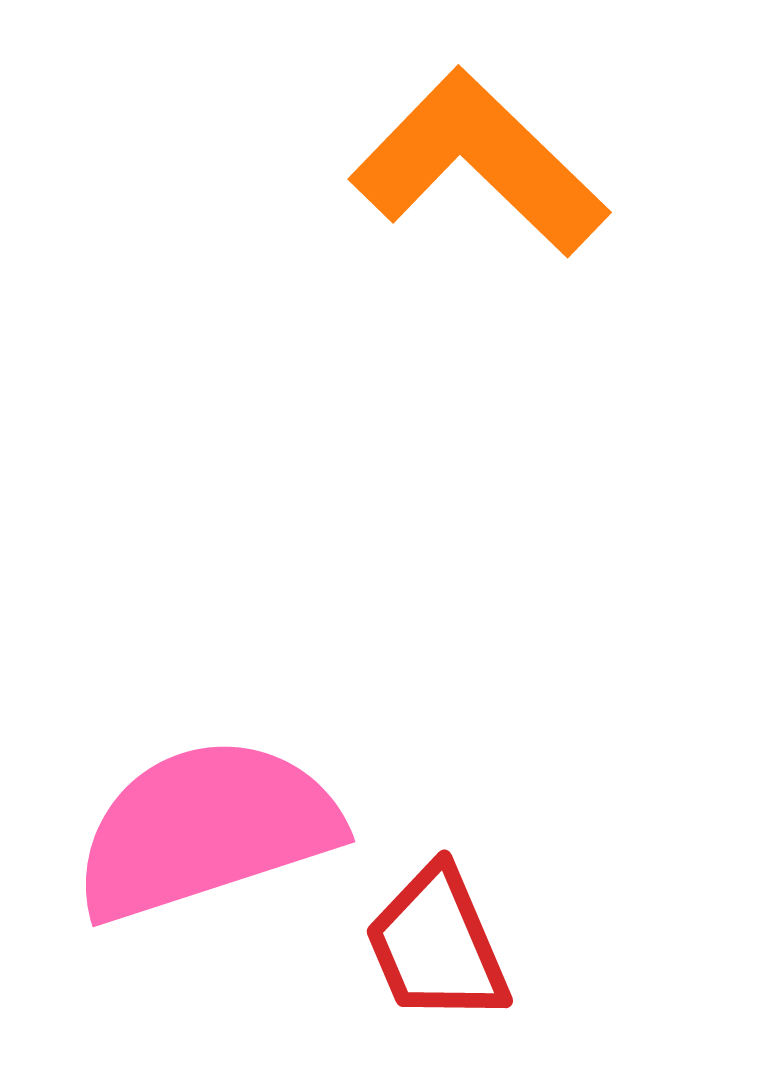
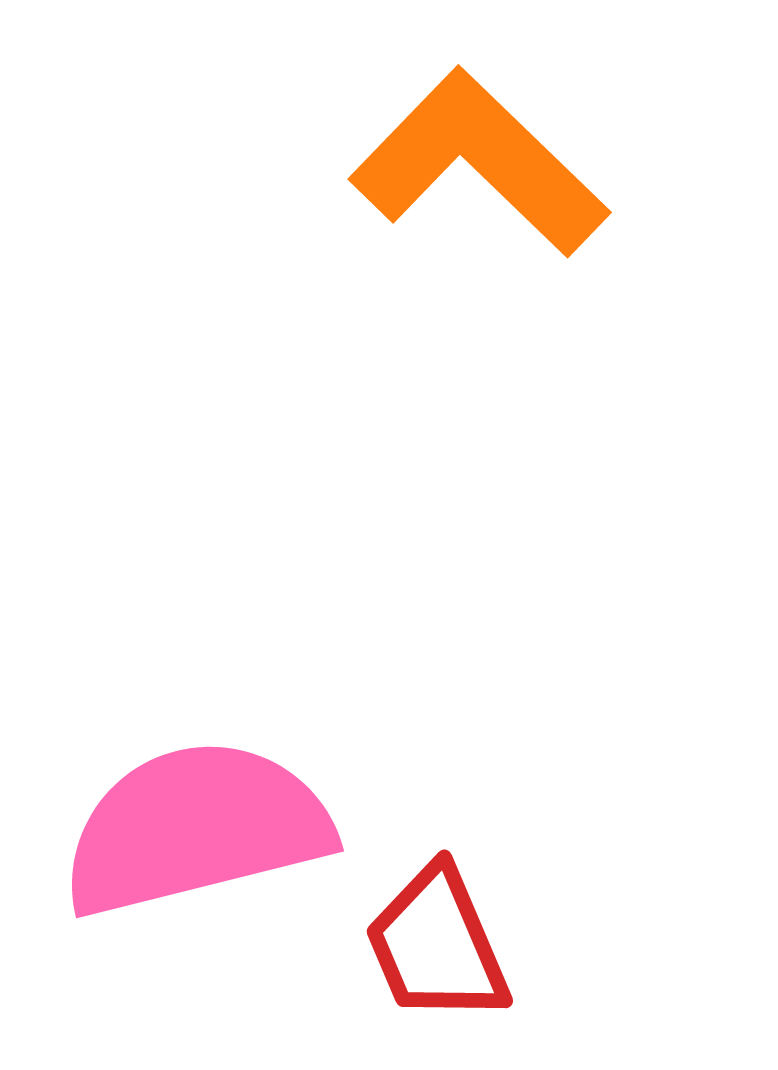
pink semicircle: moved 10 px left, 1 px up; rotated 4 degrees clockwise
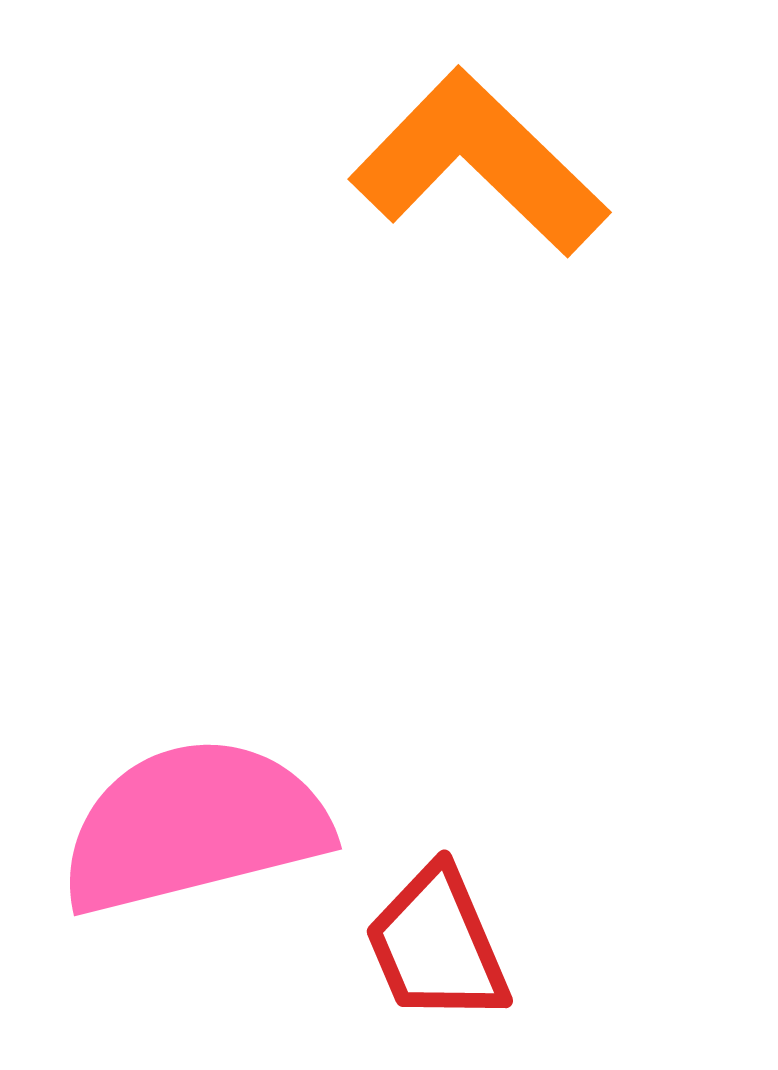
pink semicircle: moved 2 px left, 2 px up
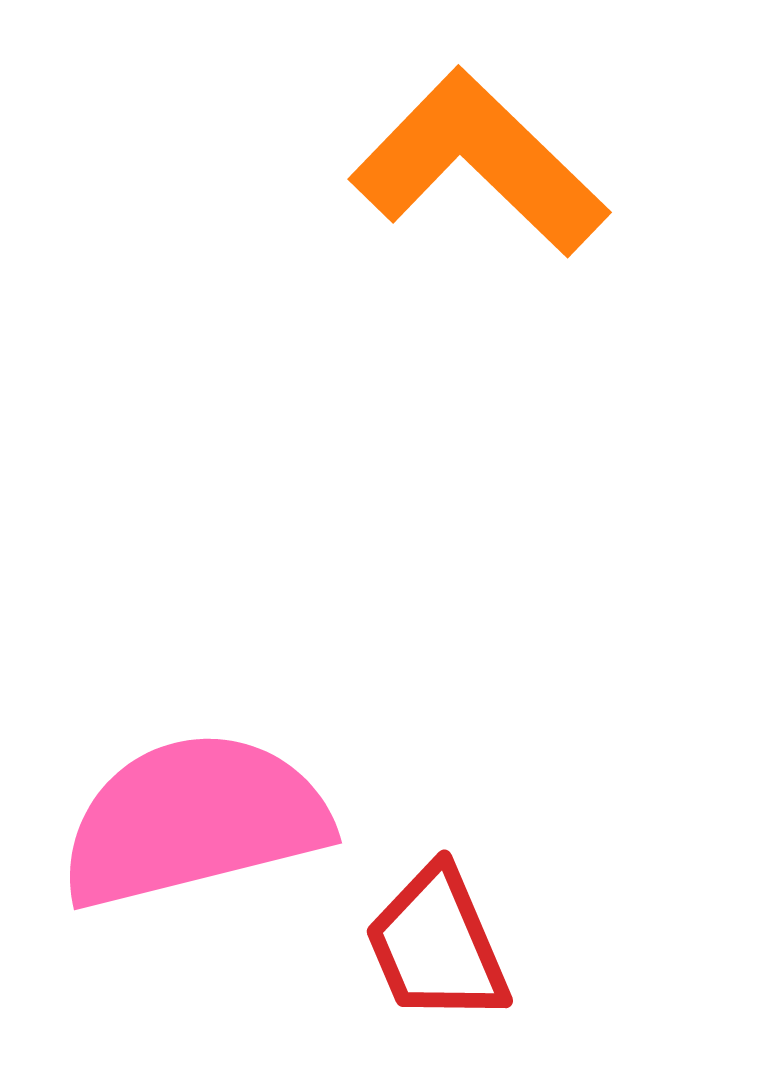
pink semicircle: moved 6 px up
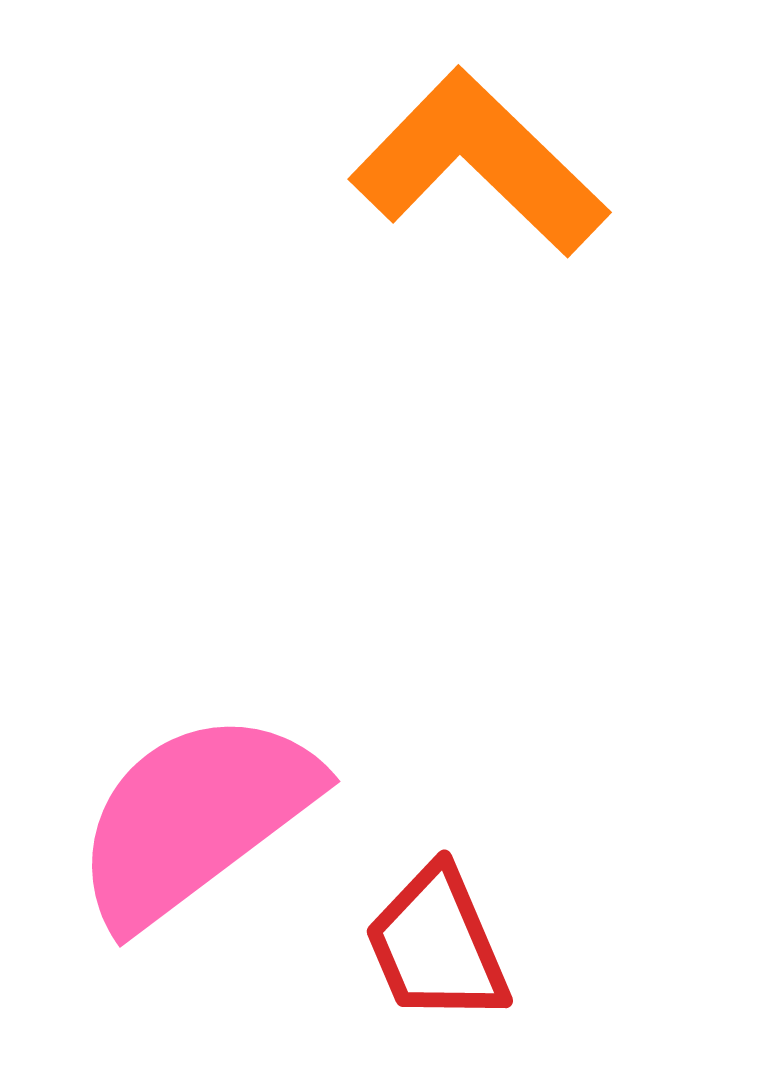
pink semicircle: moved 1 px right, 2 px up; rotated 23 degrees counterclockwise
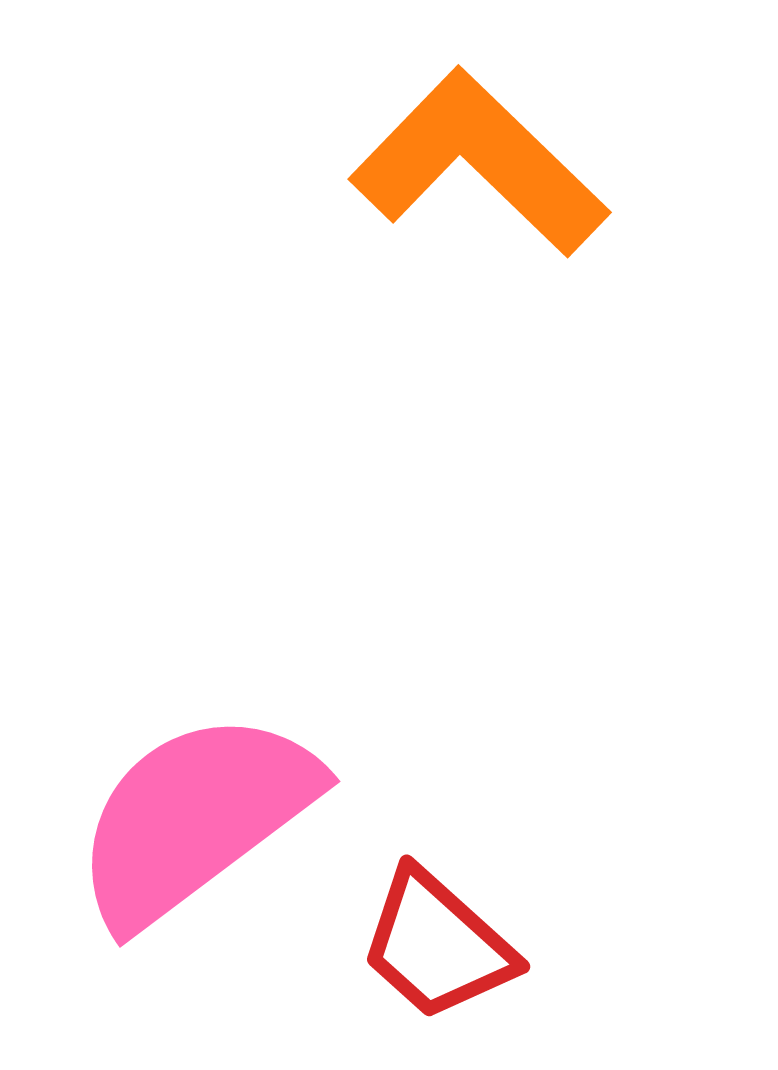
red trapezoid: rotated 25 degrees counterclockwise
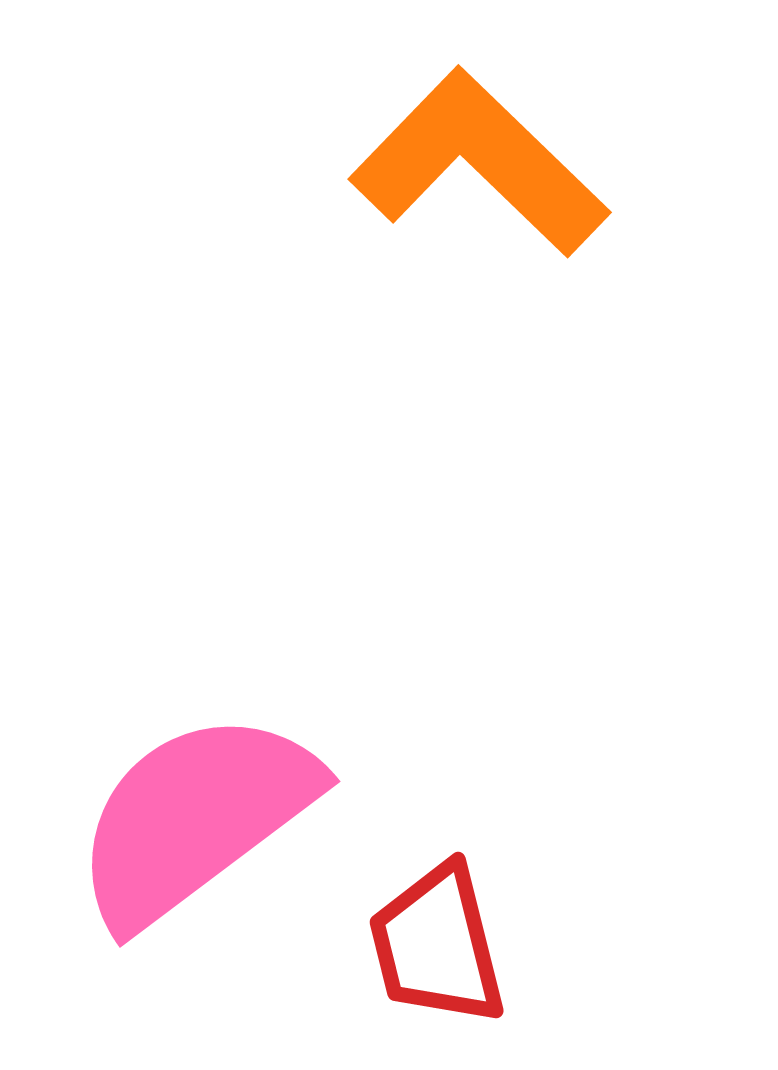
red trapezoid: rotated 34 degrees clockwise
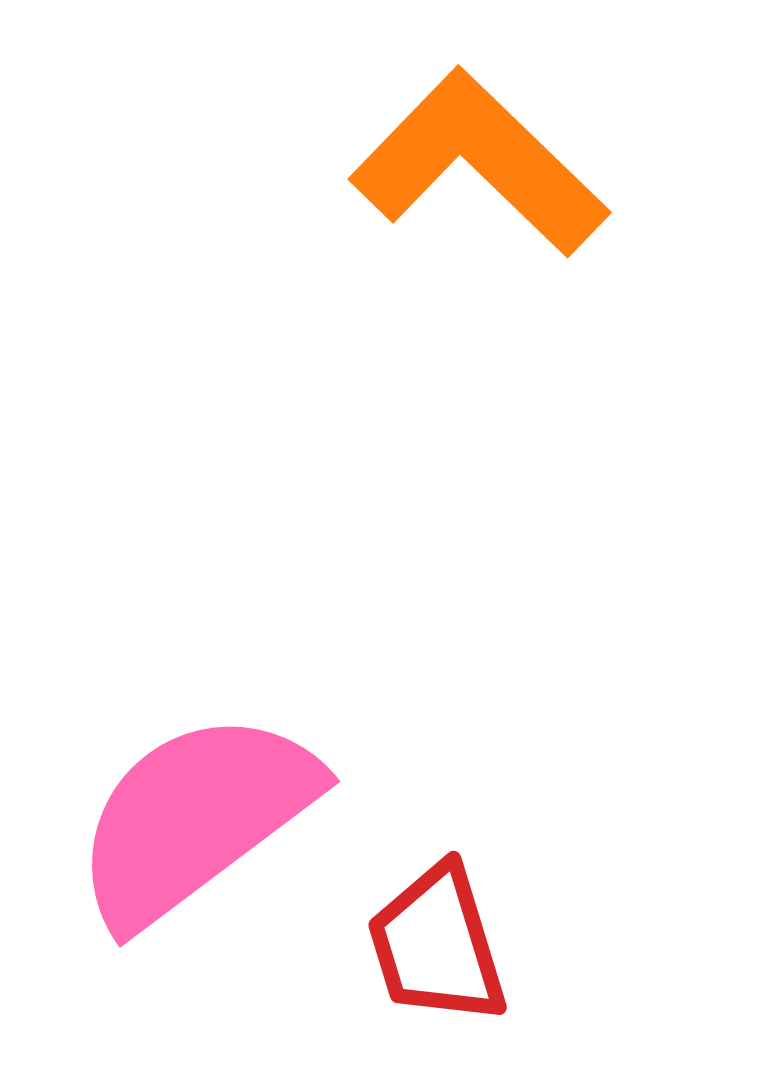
red trapezoid: rotated 3 degrees counterclockwise
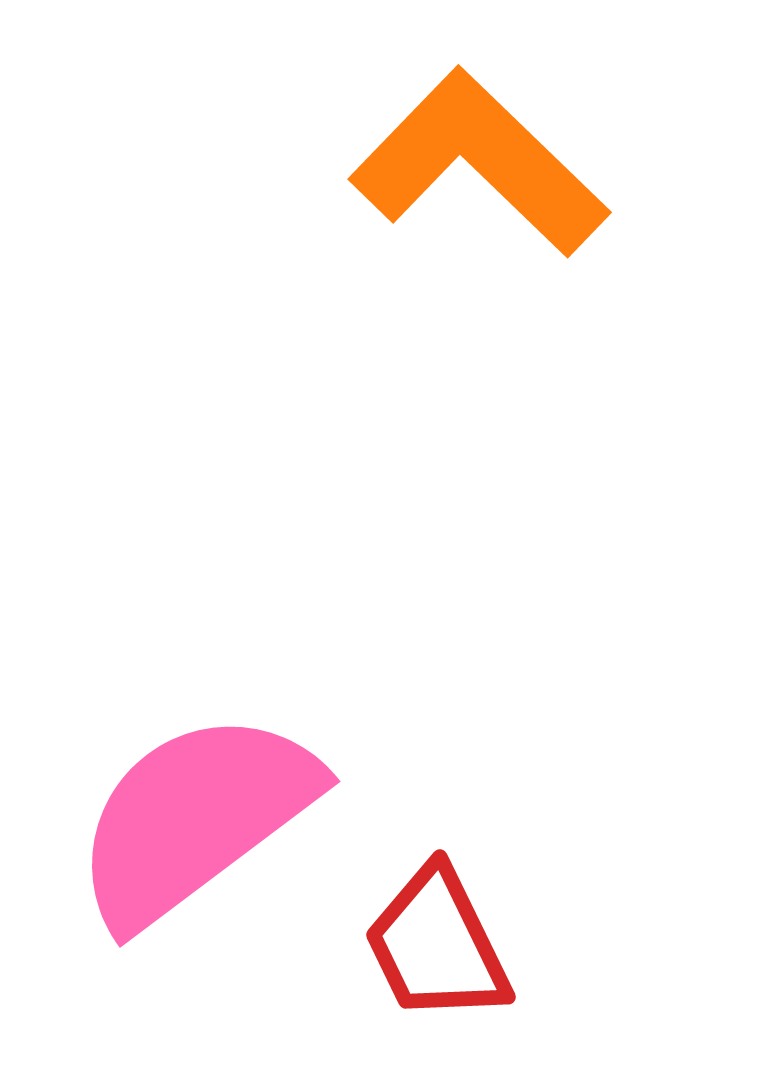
red trapezoid: rotated 9 degrees counterclockwise
